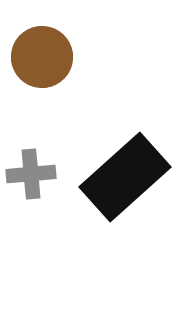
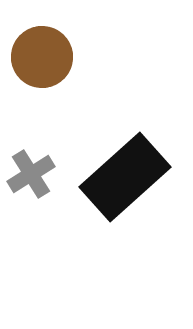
gray cross: rotated 27 degrees counterclockwise
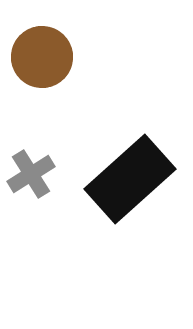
black rectangle: moved 5 px right, 2 px down
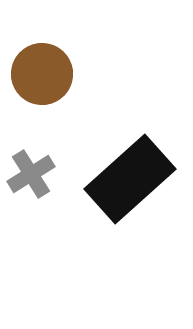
brown circle: moved 17 px down
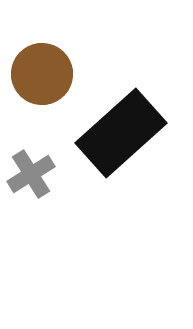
black rectangle: moved 9 px left, 46 px up
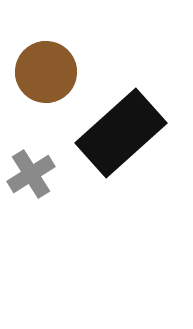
brown circle: moved 4 px right, 2 px up
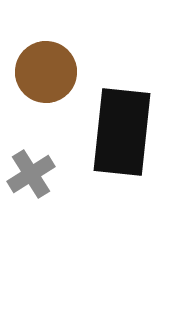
black rectangle: moved 1 px right, 1 px up; rotated 42 degrees counterclockwise
